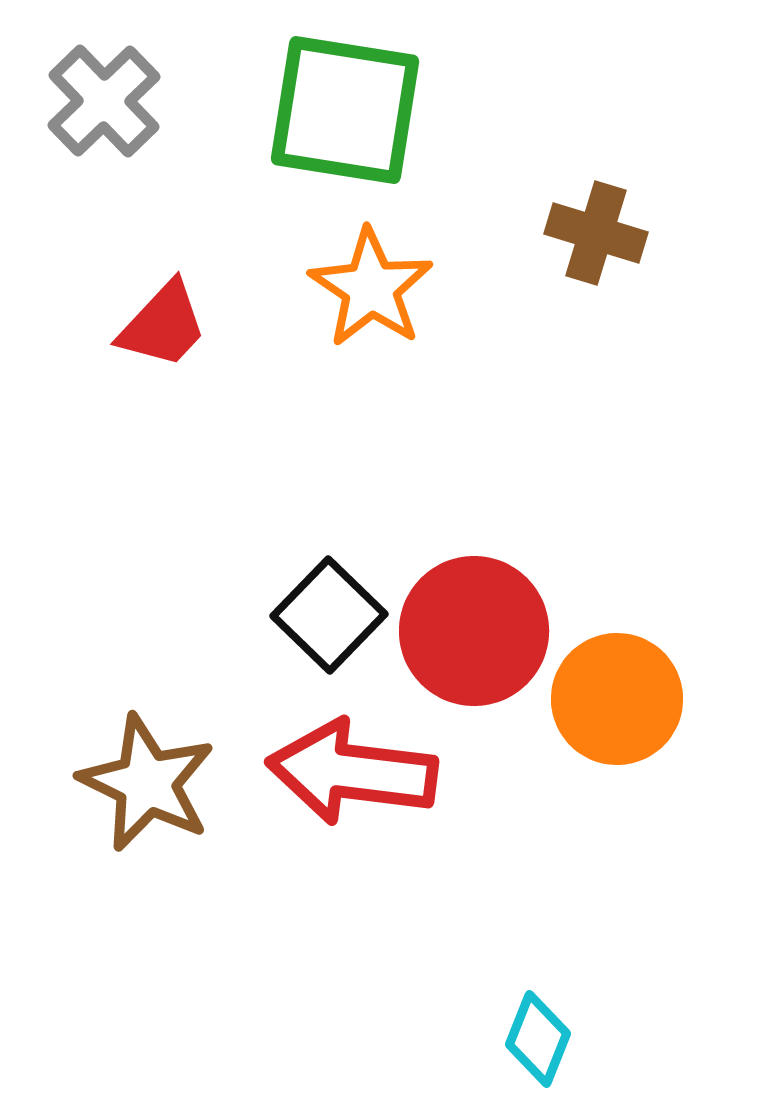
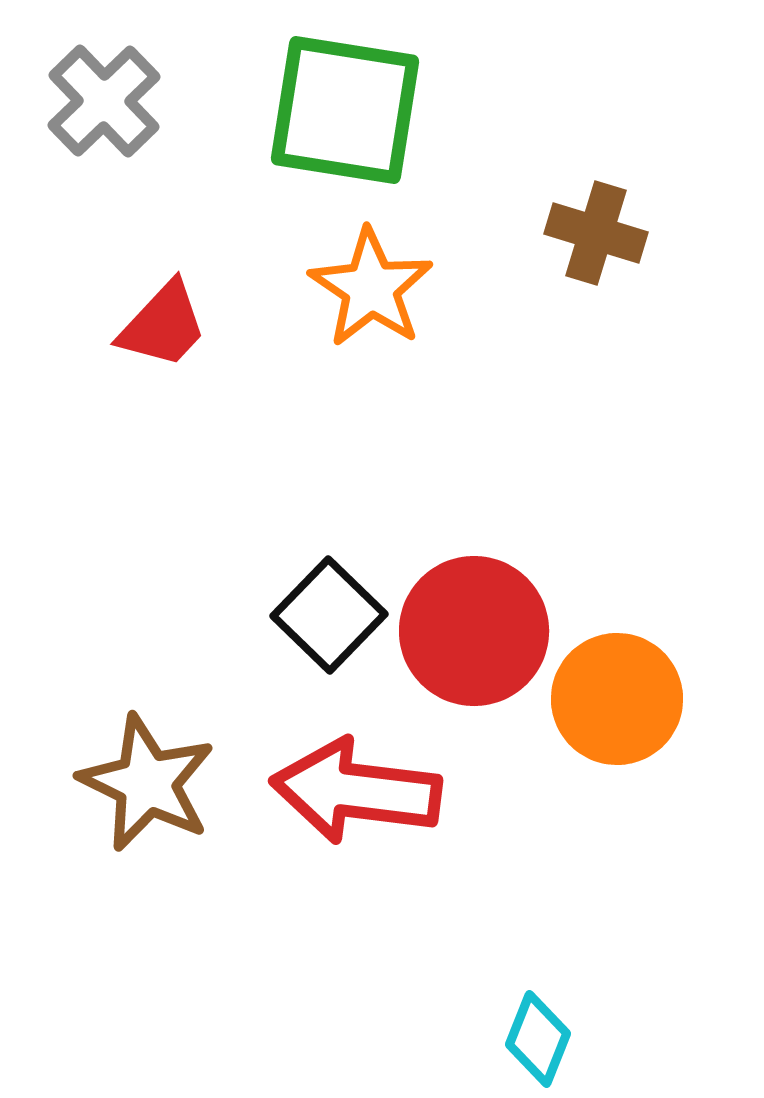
red arrow: moved 4 px right, 19 px down
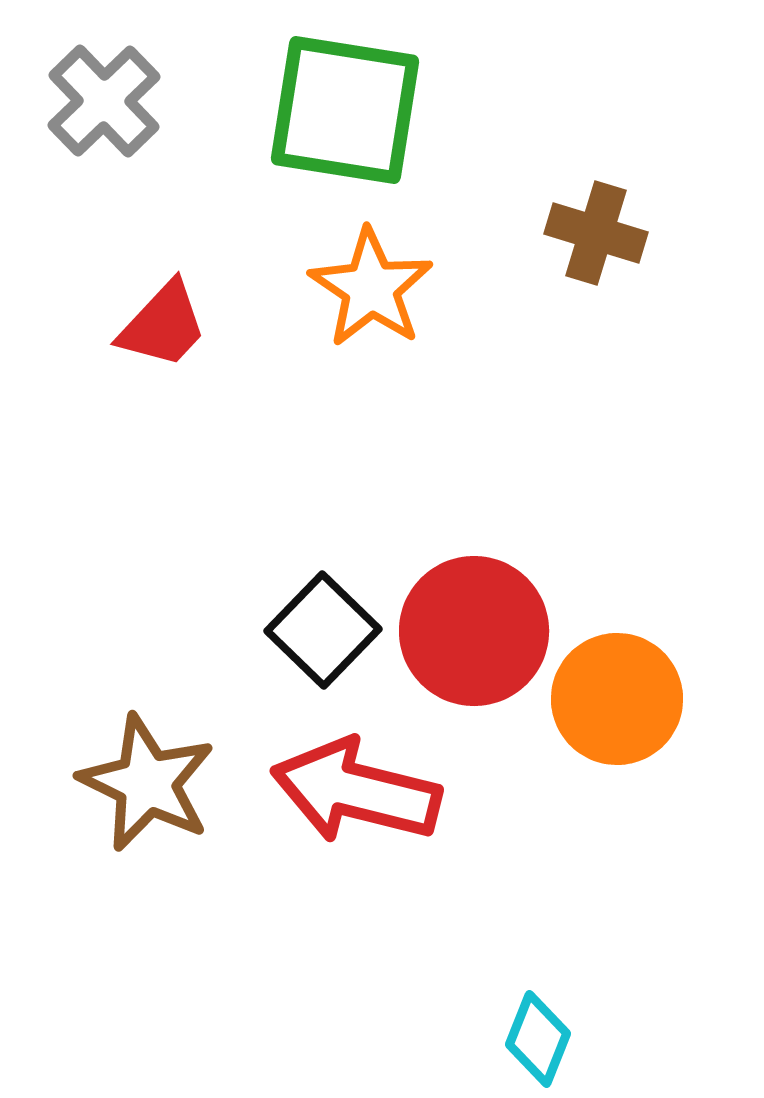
black square: moved 6 px left, 15 px down
red arrow: rotated 7 degrees clockwise
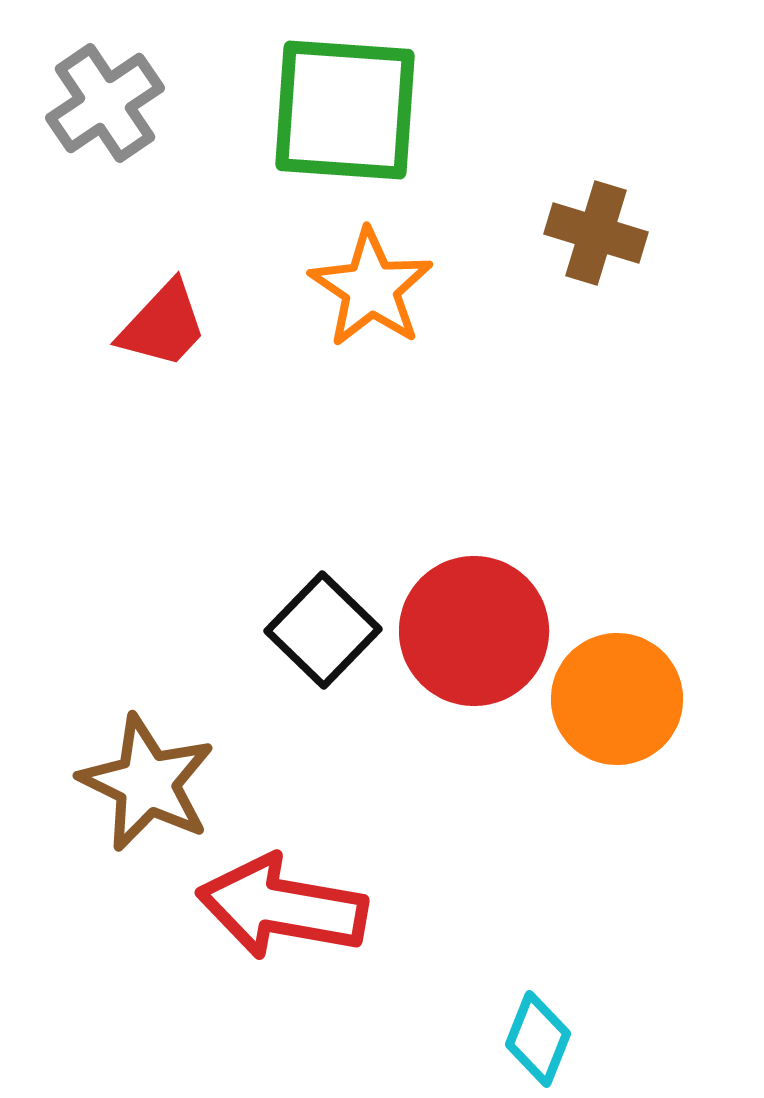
gray cross: moved 1 px right, 2 px down; rotated 10 degrees clockwise
green square: rotated 5 degrees counterclockwise
red arrow: moved 74 px left, 116 px down; rotated 4 degrees counterclockwise
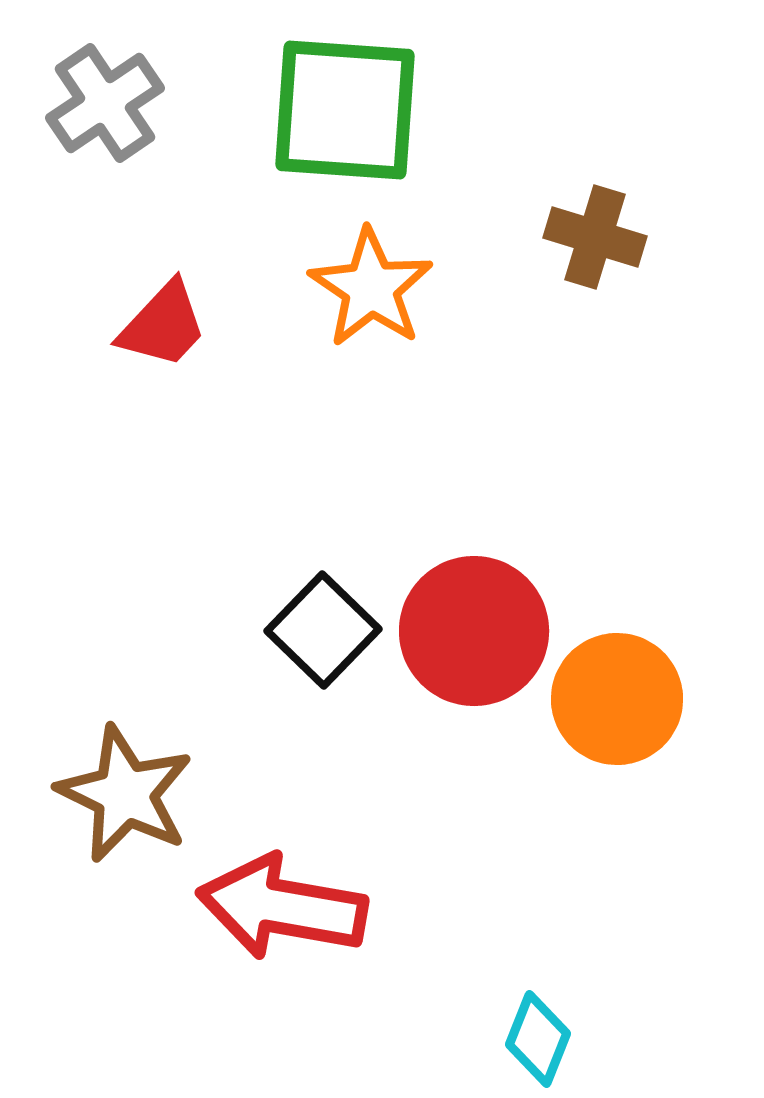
brown cross: moved 1 px left, 4 px down
brown star: moved 22 px left, 11 px down
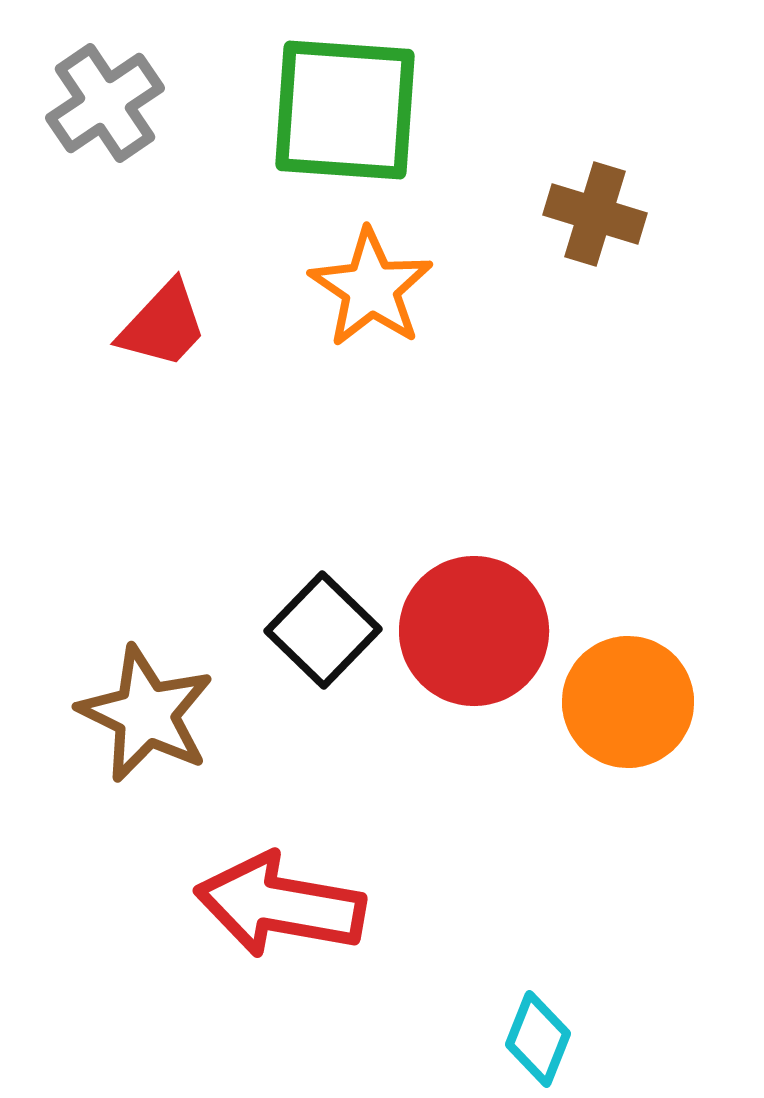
brown cross: moved 23 px up
orange circle: moved 11 px right, 3 px down
brown star: moved 21 px right, 80 px up
red arrow: moved 2 px left, 2 px up
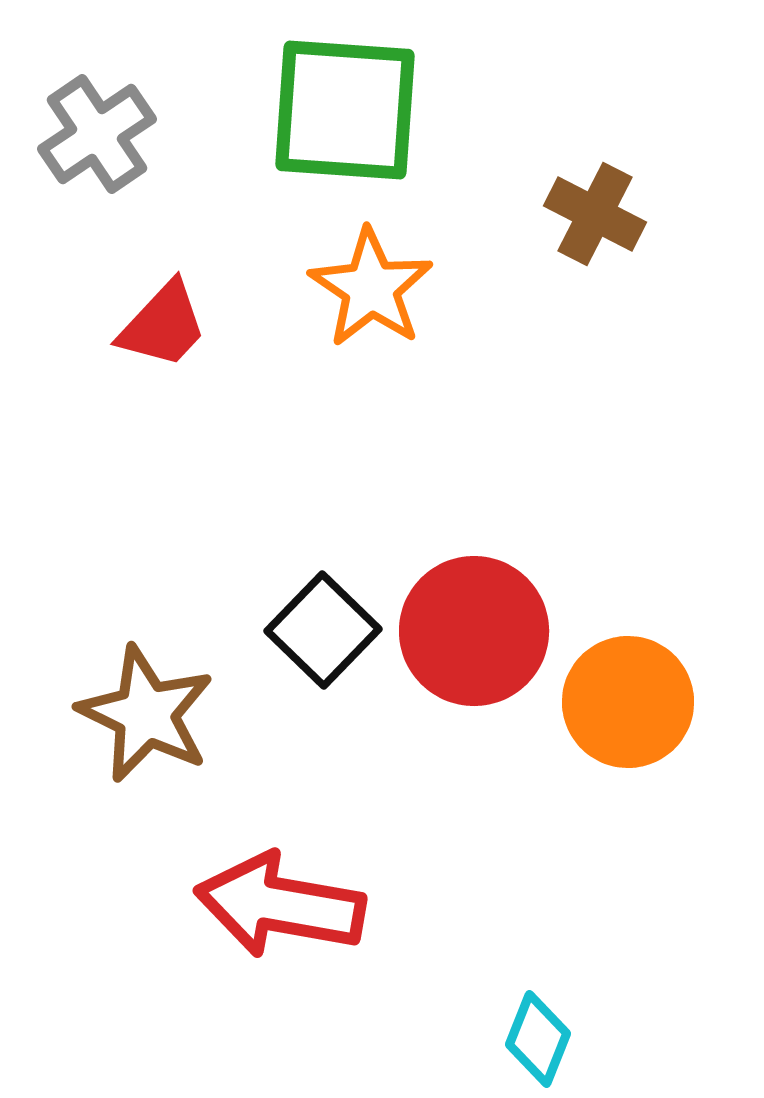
gray cross: moved 8 px left, 31 px down
brown cross: rotated 10 degrees clockwise
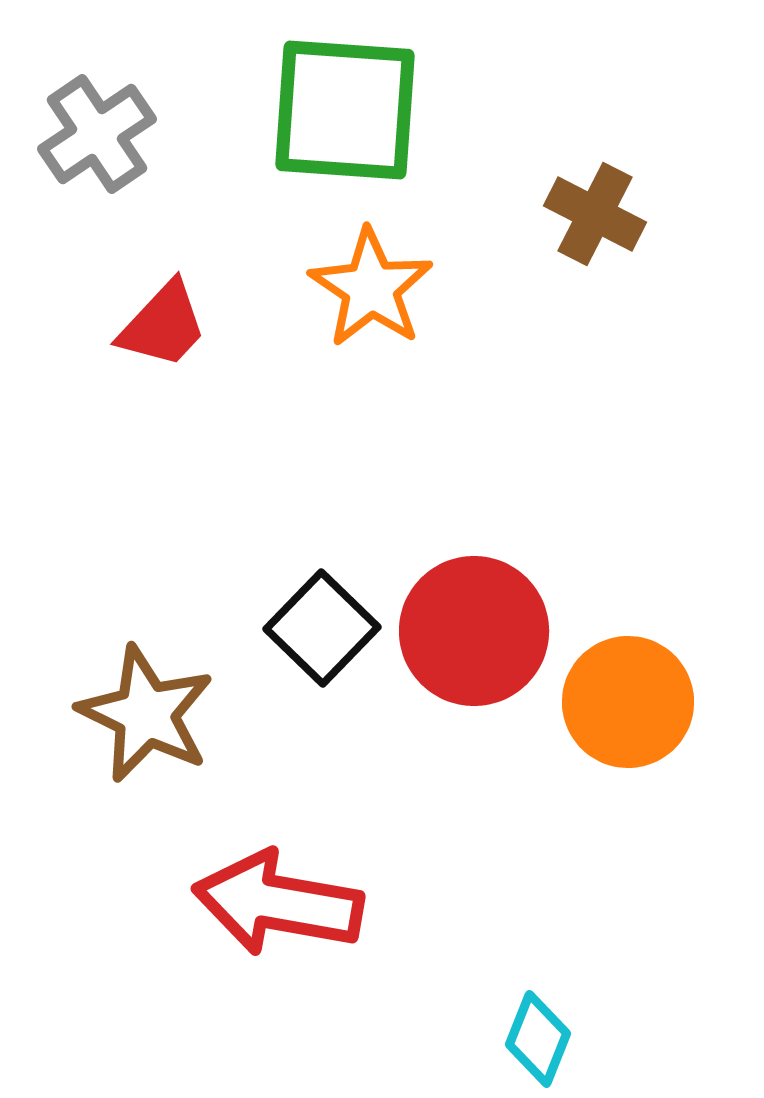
black square: moved 1 px left, 2 px up
red arrow: moved 2 px left, 2 px up
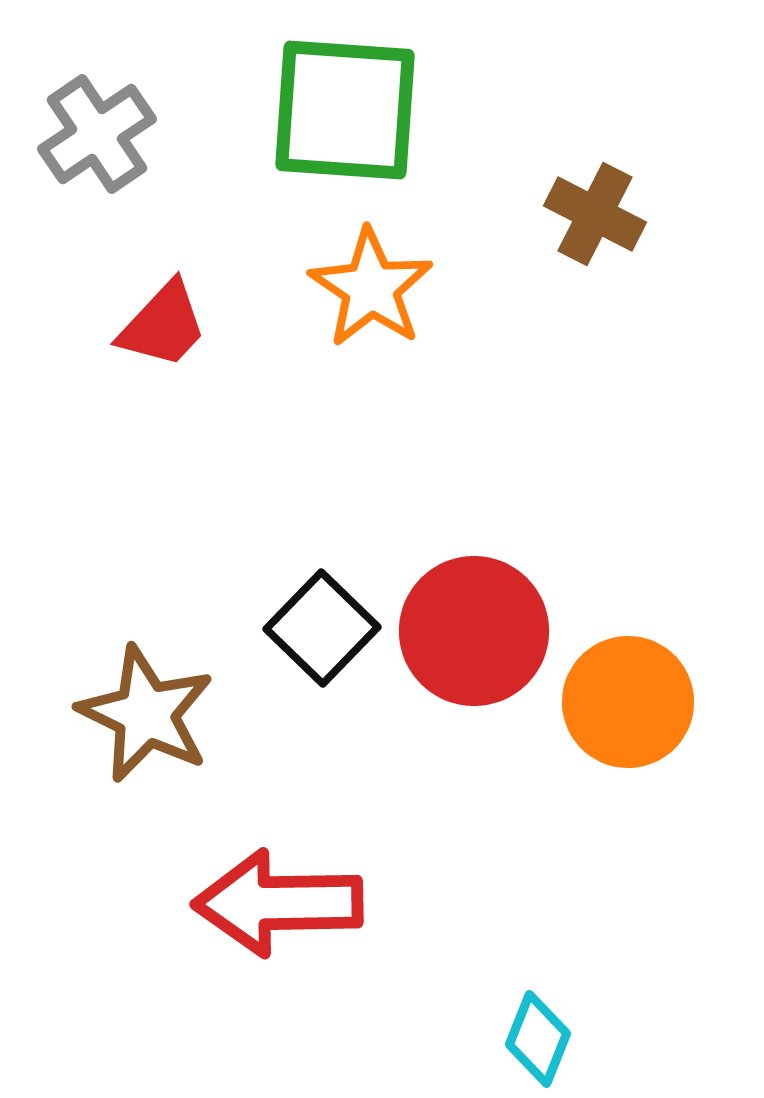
red arrow: rotated 11 degrees counterclockwise
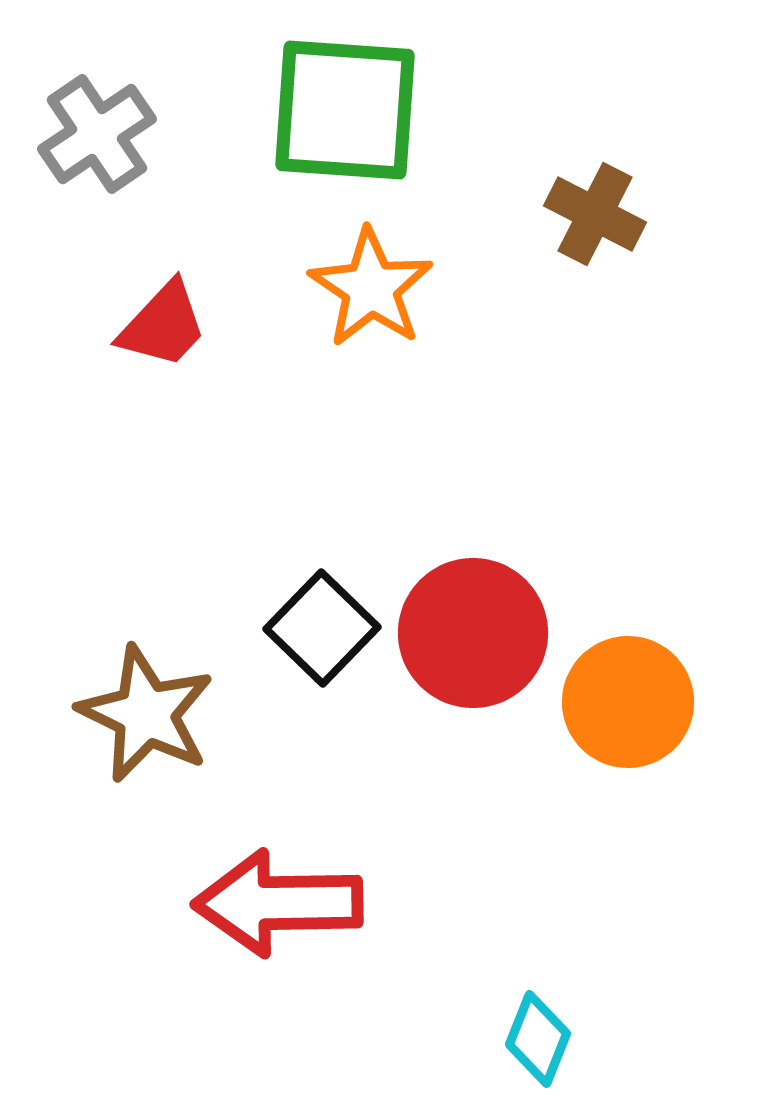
red circle: moved 1 px left, 2 px down
